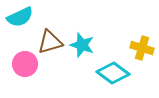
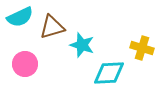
brown triangle: moved 2 px right, 15 px up
cyan diamond: moved 4 px left; rotated 40 degrees counterclockwise
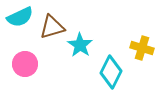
cyan star: moved 2 px left; rotated 15 degrees clockwise
cyan diamond: moved 2 px right, 1 px up; rotated 60 degrees counterclockwise
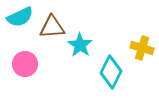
brown triangle: rotated 12 degrees clockwise
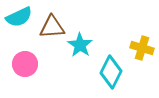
cyan semicircle: moved 1 px left
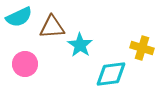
cyan diamond: moved 2 px down; rotated 56 degrees clockwise
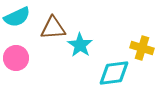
cyan semicircle: moved 2 px left
brown triangle: moved 1 px right, 1 px down
pink circle: moved 9 px left, 6 px up
cyan diamond: moved 3 px right, 1 px up
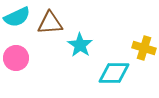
brown triangle: moved 3 px left, 5 px up
yellow cross: moved 2 px right
cyan diamond: rotated 8 degrees clockwise
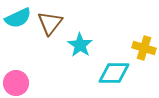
cyan semicircle: moved 1 px right, 1 px down
brown triangle: rotated 48 degrees counterclockwise
pink circle: moved 25 px down
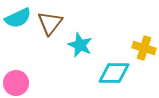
cyan star: rotated 10 degrees counterclockwise
